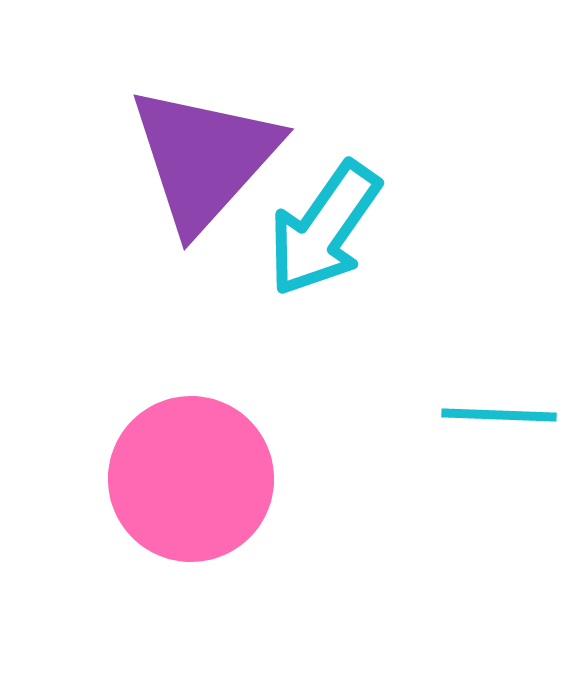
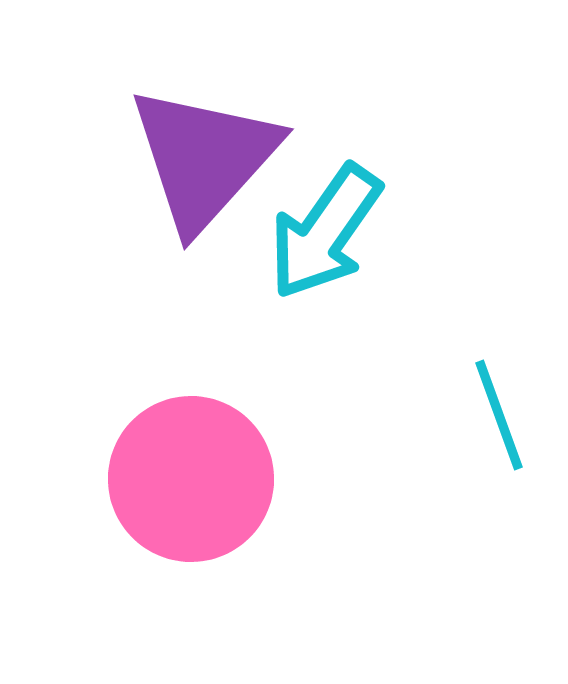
cyan arrow: moved 1 px right, 3 px down
cyan line: rotated 68 degrees clockwise
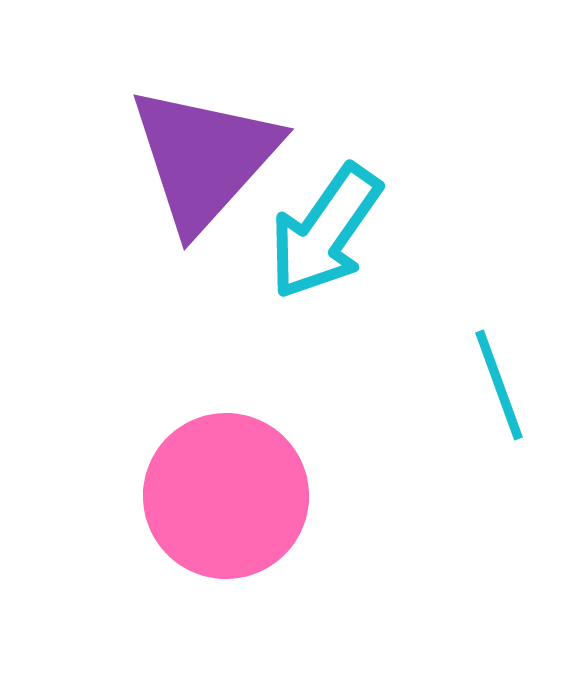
cyan line: moved 30 px up
pink circle: moved 35 px right, 17 px down
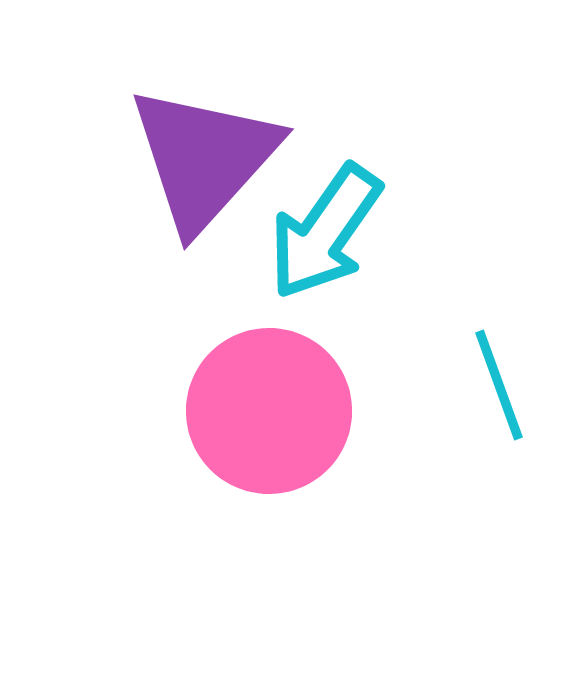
pink circle: moved 43 px right, 85 px up
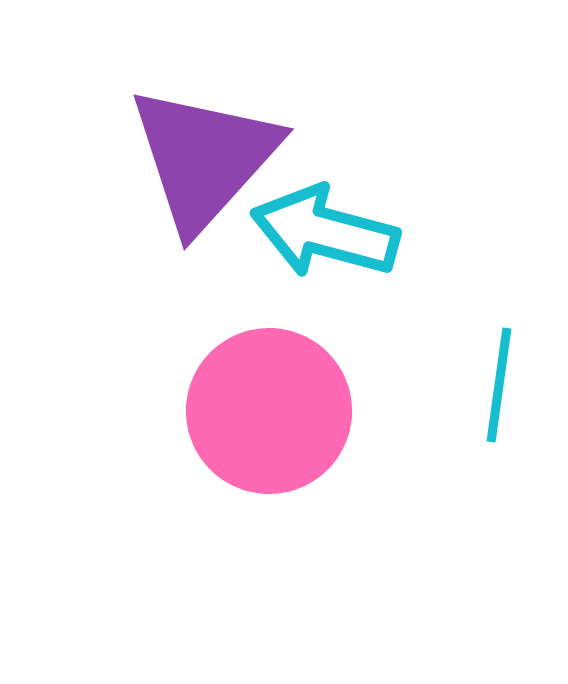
cyan arrow: rotated 70 degrees clockwise
cyan line: rotated 28 degrees clockwise
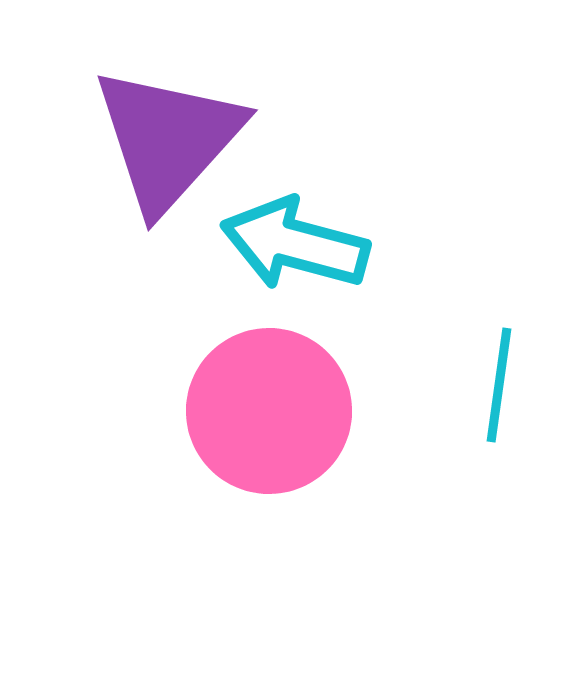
purple triangle: moved 36 px left, 19 px up
cyan arrow: moved 30 px left, 12 px down
